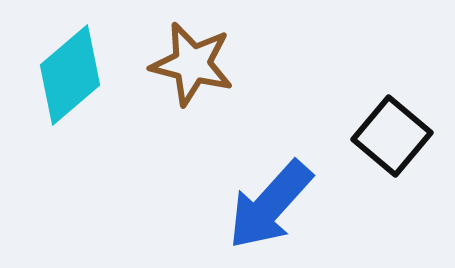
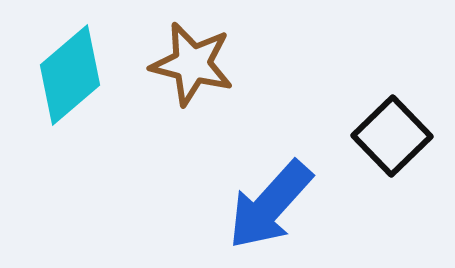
black square: rotated 6 degrees clockwise
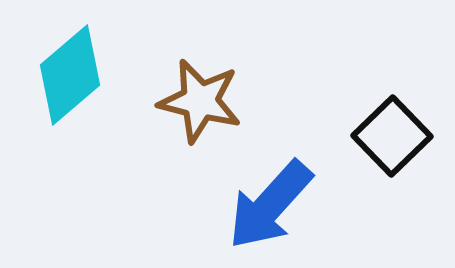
brown star: moved 8 px right, 37 px down
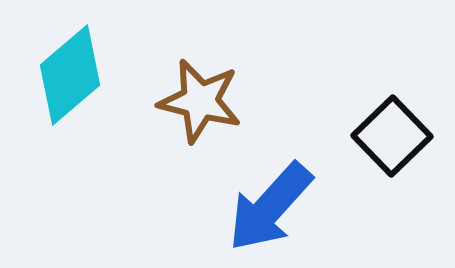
blue arrow: moved 2 px down
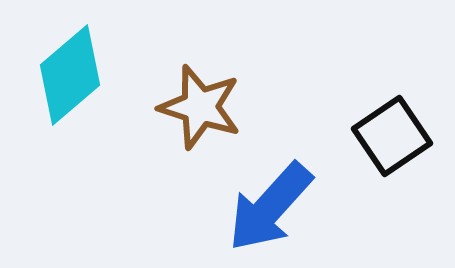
brown star: moved 6 px down; rotated 4 degrees clockwise
black square: rotated 10 degrees clockwise
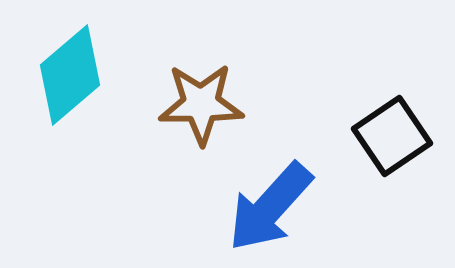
brown star: moved 1 px right, 3 px up; rotated 18 degrees counterclockwise
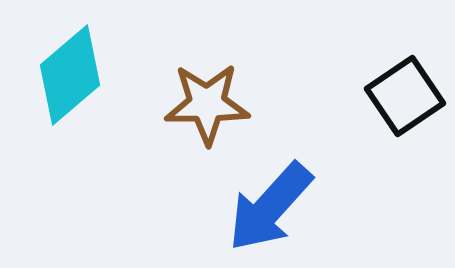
brown star: moved 6 px right
black square: moved 13 px right, 40 px up
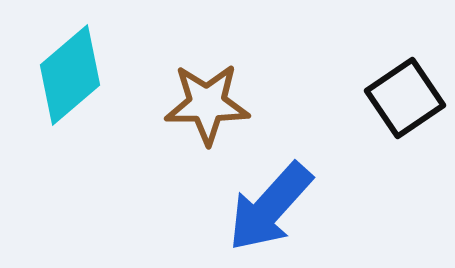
black square: moved 2 px down
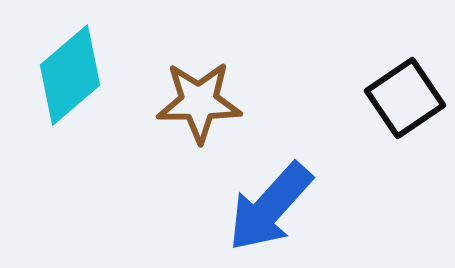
brown star: moved 8 px left, 2 px up
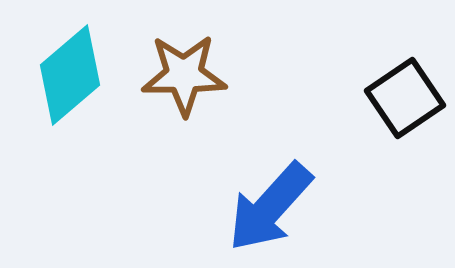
brown star: moved 15 px left, 27 px up
